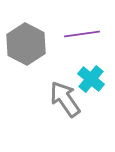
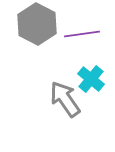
gray hexagon: moved 11 px right, 20 px up
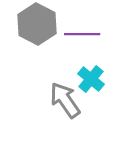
purple line: rotated 8 degrees clockwise
gray arrow: moved 1 px down
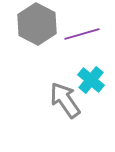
purple line: rotated 16 degrees counterclockwise
cyan cross: moved 1 px down
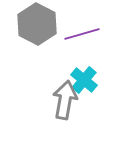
cyan cross: moved 7 px left
gray arrow: rotated 45 degrees clockwise
